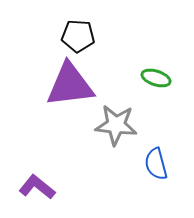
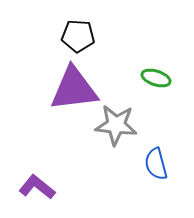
purple triangle: moved 4 px right, 4 px down
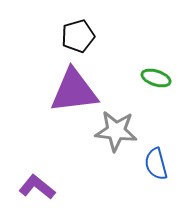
black pentagon: rotated 20 degrees counterclockwise
purple triangle: moved 2 px down
gray star: moved 6 px down
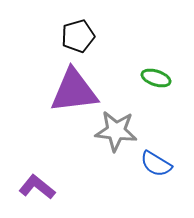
blue semicircle: rotated 44 degrees counterclockwise
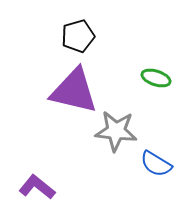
purple triangle: rotated 20 degrees clockwise
